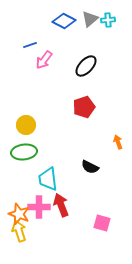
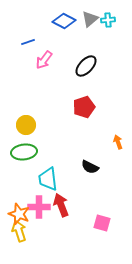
blue line: moved 2 px left, 3 px up
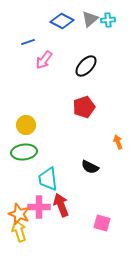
blue diamond: moved 2 px left
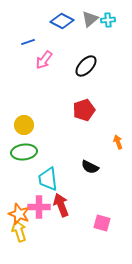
red pentagon: moved 3 px down
yellow circle: moved 2 px left
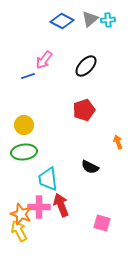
blue line: moved 34 px down
orange star: moved 2 px right
yellow arrow: rotated 10 degrees counterclockwise
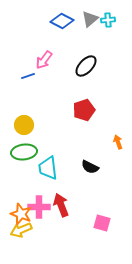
cyan trapezoid: moved 11 px up
yellow arrow: moved 2 px right, 1 px up; rotated 85 degrees counterclockwise
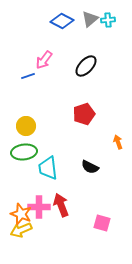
red pentagon: moved 4 px down
yellow circle: moved 2 px right, 1 px down
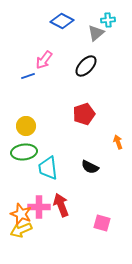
gray triangle: moved 6 px right, 14 px down
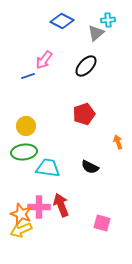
cyan trapezoid: rotated 105 degrees clockwise
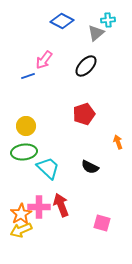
cyan trapezoid: rotated 35 degrees clockwise
orange star: rotated 20 degrees clockwise
